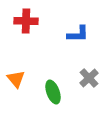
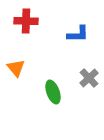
orange triangle: moved 11 px up
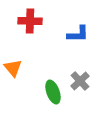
red cross: moved 4 px right
orange triangle: moved 3 px left
gray cross: moved 9 px left, 3 px down
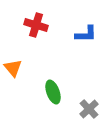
red cross: moved 6 px right, 4 px down; rotated 15 degrees clockwise
blue L-shape: moved 8 px right
gray cross: moved 9 px right, 28 px down
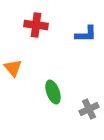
red cross: rotated 10 degrees counterclockwise
gray cross: rotated 18 degrees clockwise
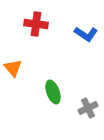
red cross: moved 1 px up
blue L-shape: rotated 35 degrees clockwise
gray cross: moved 1 px left, 1 px up
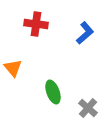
blue L-shape: moved 1 px left, 1 px up; rotated 75 degrees counterclockwise
gray cross: rotated 24 degrees counterclockwise
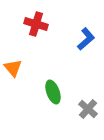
red cross: rotated 10 degrees clockwise
blue L-shape: moved 1 px right, 6 px down
gray cross: moved 1 px down
